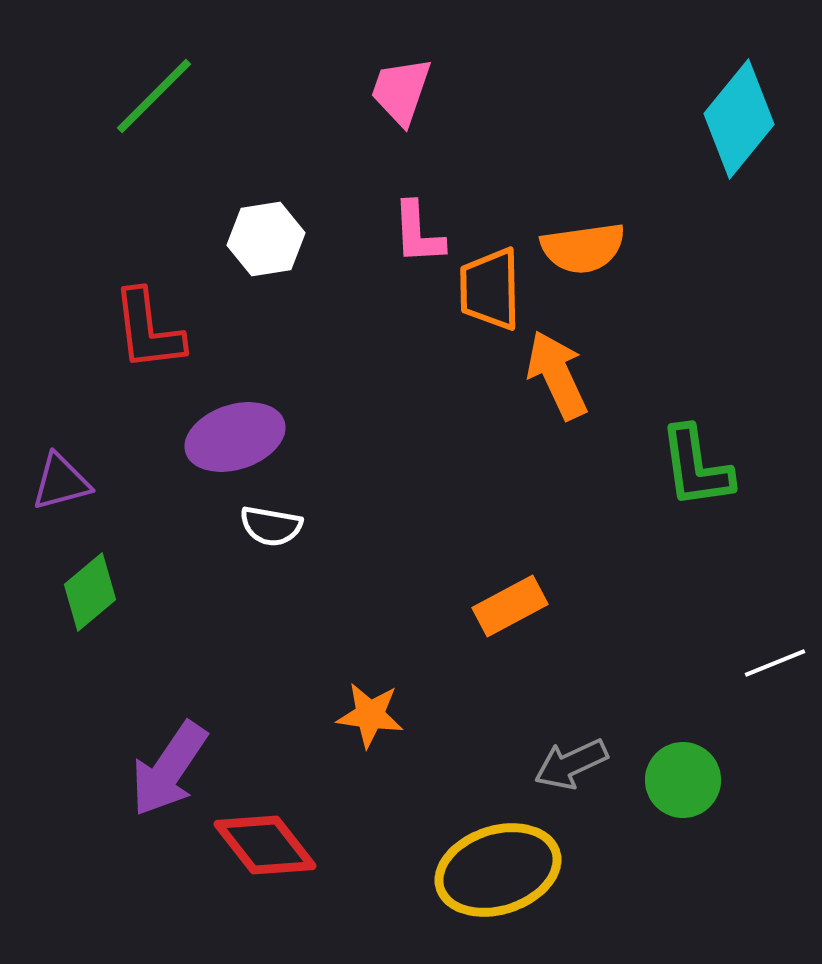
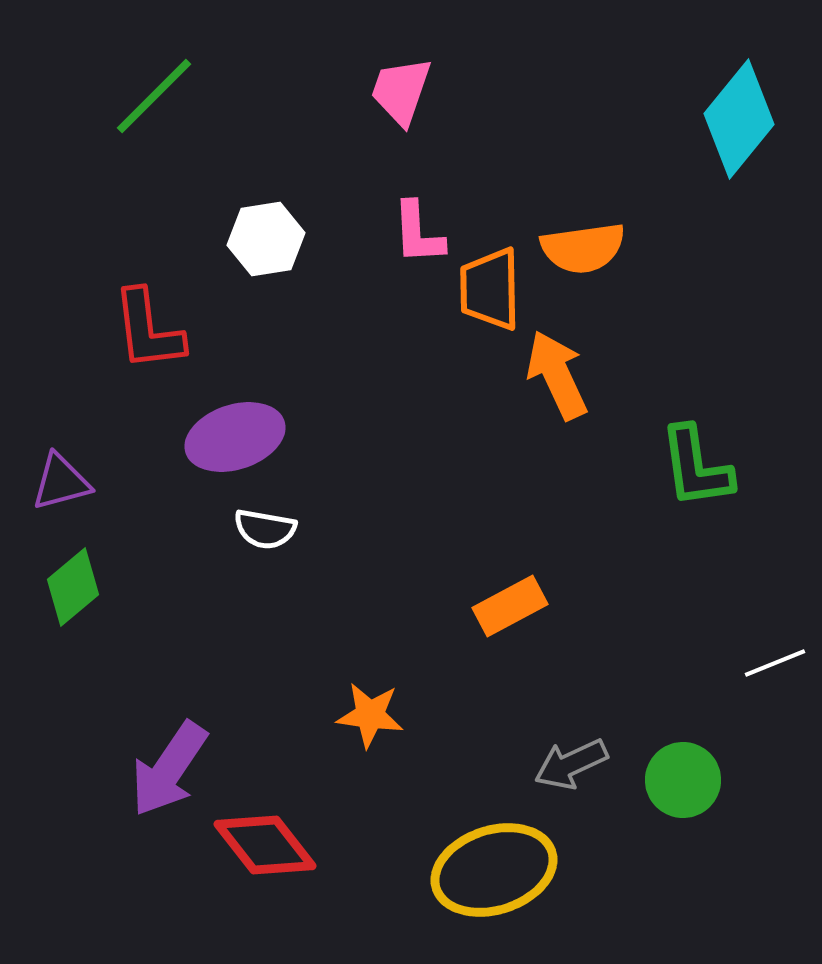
white semicircle: moved 6 px left, 3 px down
green diamond: moved 17 px left, 5 px up
yellow ellipse: moved 4 px left
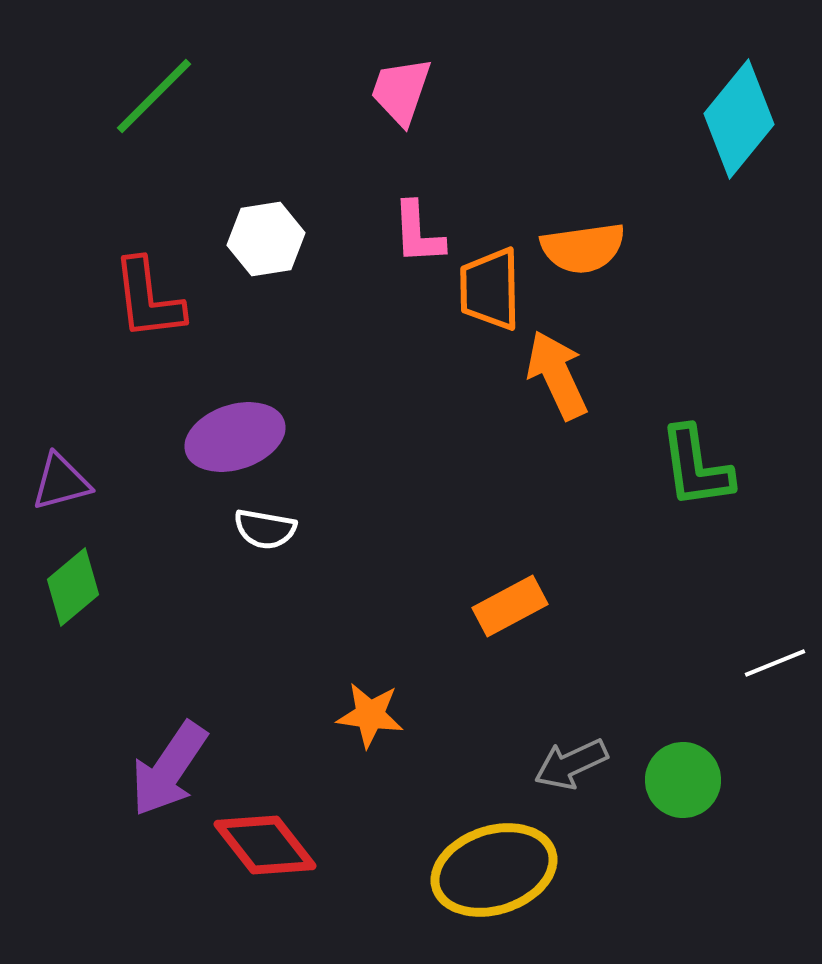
red L-shape: moved 31 px up
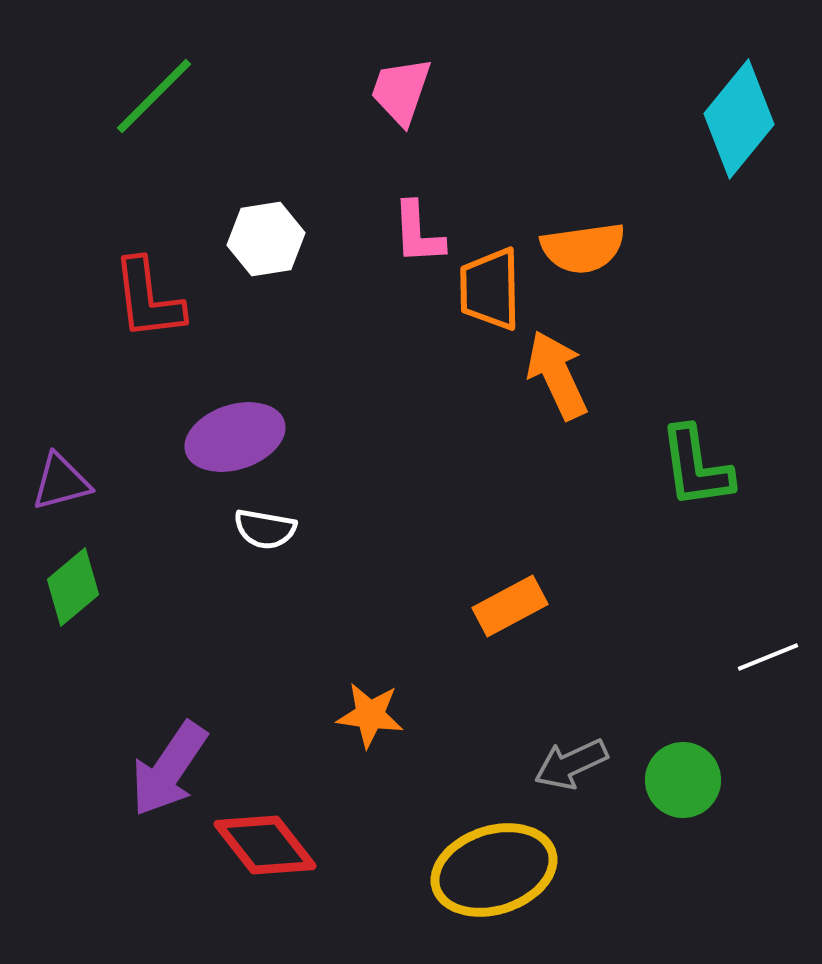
white line: moved 7 px left, 6 px up
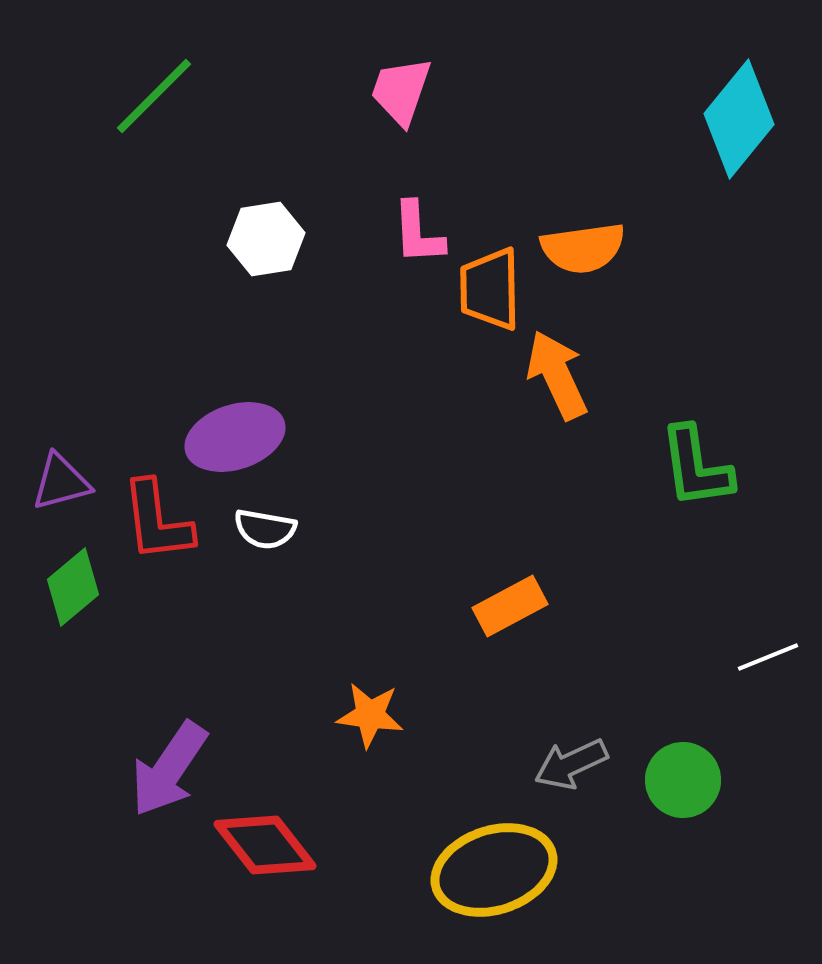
red L-shape: moved 9 px right, 222 px down
